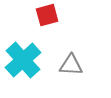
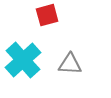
gray triangle: moved 1 px left, 1 px up
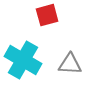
cyan cross: rotated 18 degrees counterclockwise
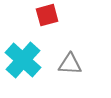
cyan cross: rotated 12 degrees clockwise
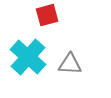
cyan cross: moved 5 px right, 3 px up
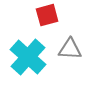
gray triangle: moved 15 px up
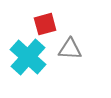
red square: moved 2 px left, 9 px down
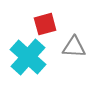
gray triangle: moved 4 px right, 2 px up
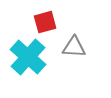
red square: moved 2 px up
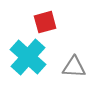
gray triangle: moved 20 px down
